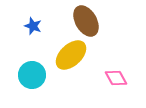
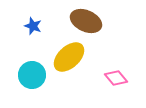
brown ellipse: rotated 36 degrees counterclockwise
yellow ellipse: moved 2 px left, 2 px down
pink diamond: rotated 10 degrees counterclockwise
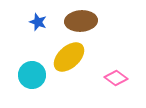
brown ellipse: moved 5 px left; rotated 28 degrees counterclockwise
blue star: moved 5 px right, 4 px up
pink diamond: rotated 15 degrees counterclockwise
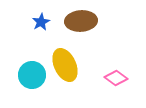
blue star: moved 3 px right; rotated 24 degrees clockwise
yellow ellipse: moved 4 px left, 8 px down; rotated 72 degrees counterclockwise
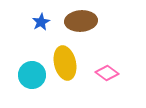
yellow ellipse: moved 2 px up; rotated 12 degrees clockwise
pink diamond: moved 9 px left, 5 px up
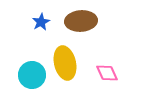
pink diamond: rotated 30 degrees clockwise
